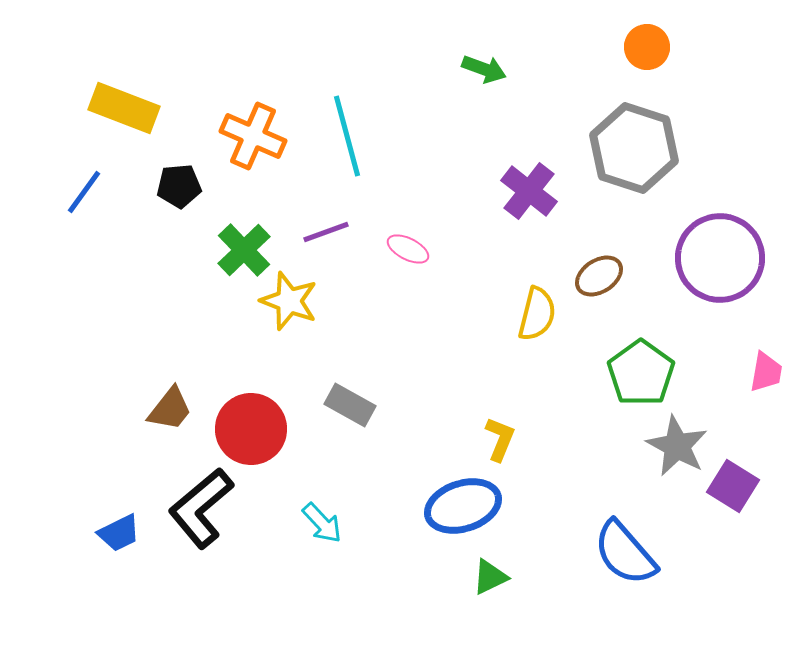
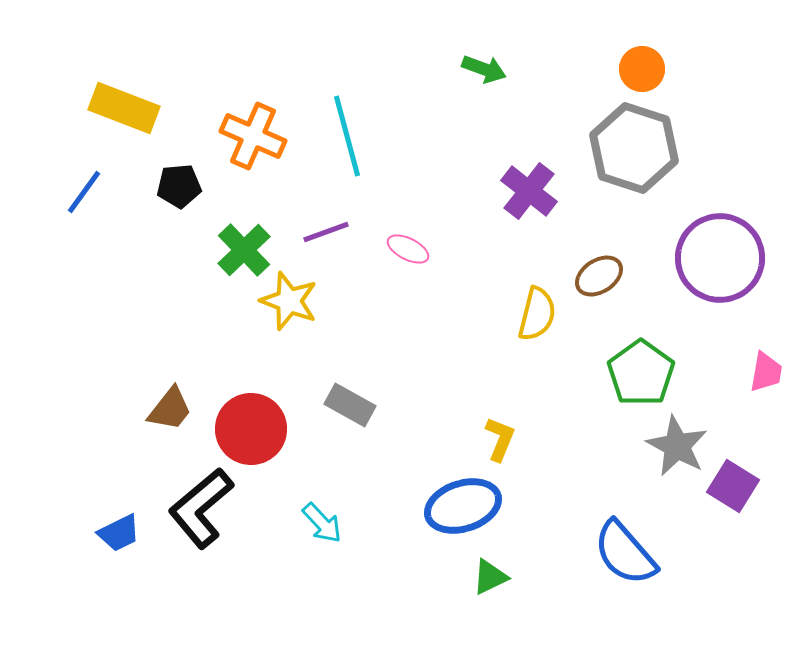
orange circle: moved 5 px left, 22 px down
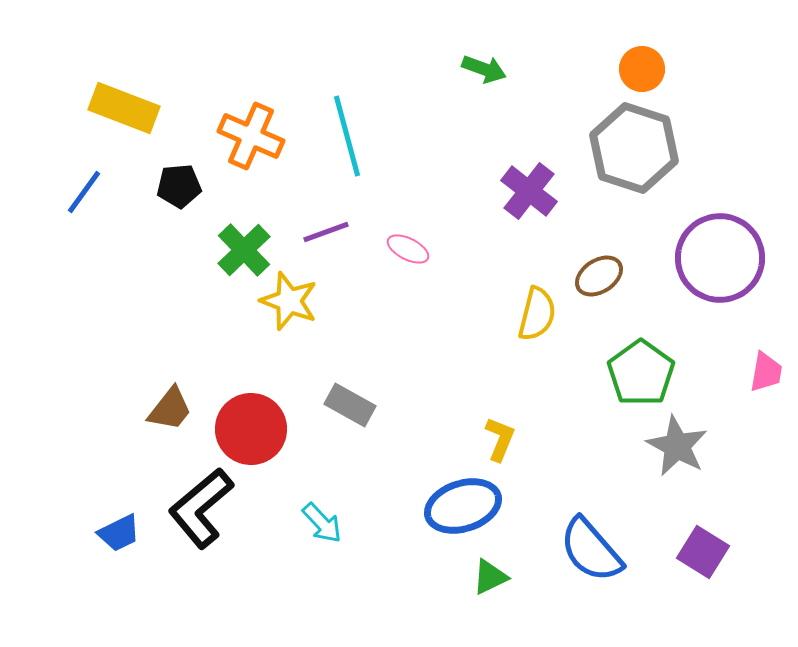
orange cross: moved 2 px left
purple square: moved 30 px left, 66 px down
blue semicircle: moved 34 px left, 3 px up
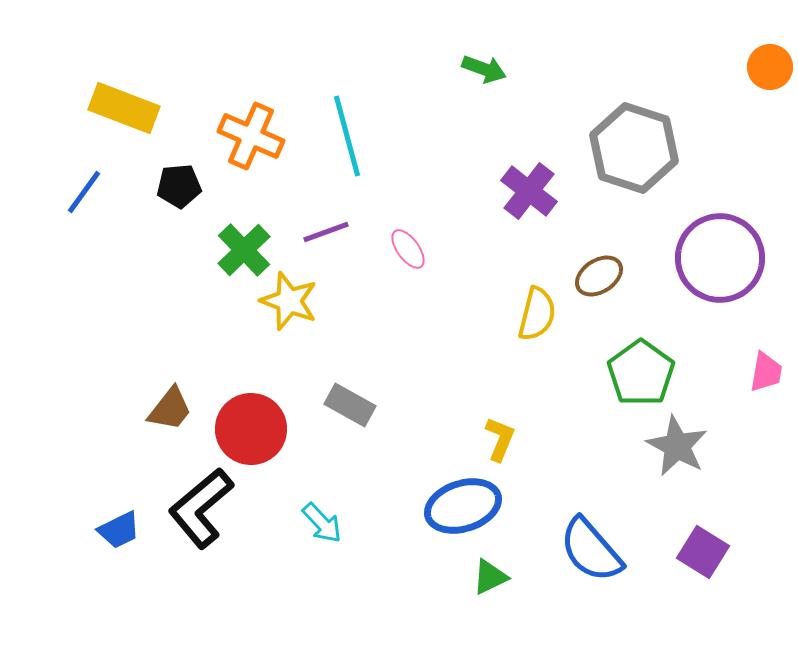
orange circle: moved 128 px right, 2 px up
pink ellipse: rotated 27 degrees clockwise
blue trapezoid: moved 3 px up
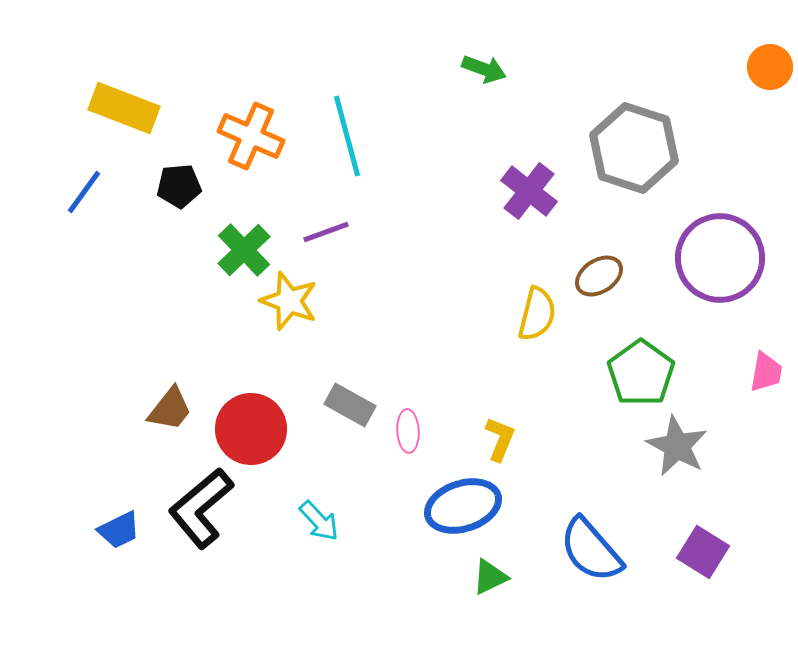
pink ellipse: moved 182 px down; rotated 33 degrees clockwise
cyan arrow: moved 3 px left, 2 px up
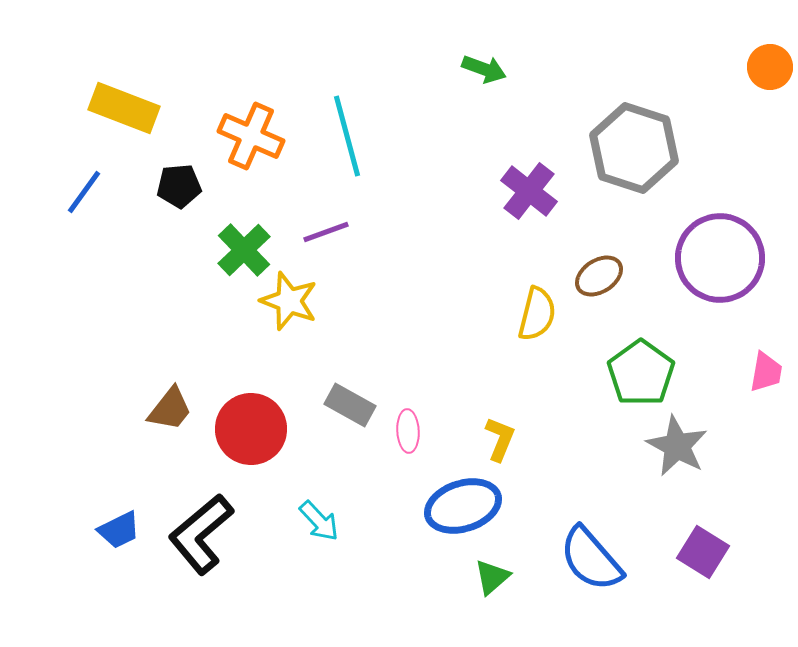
black L-shape: moved 26 px down
blue semicircle: moved 9 px down
green triangle: moved 2 px right; rotated 15 degrees counterclockwise
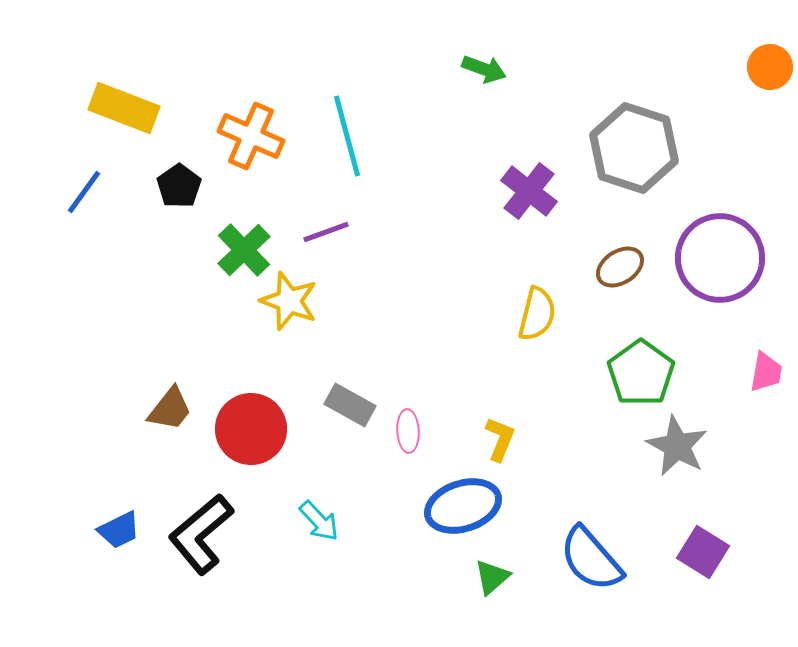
black pentagon: rotated 30 degrees counterclockwise
brown ellipse: moved 21 px right, 9 px up
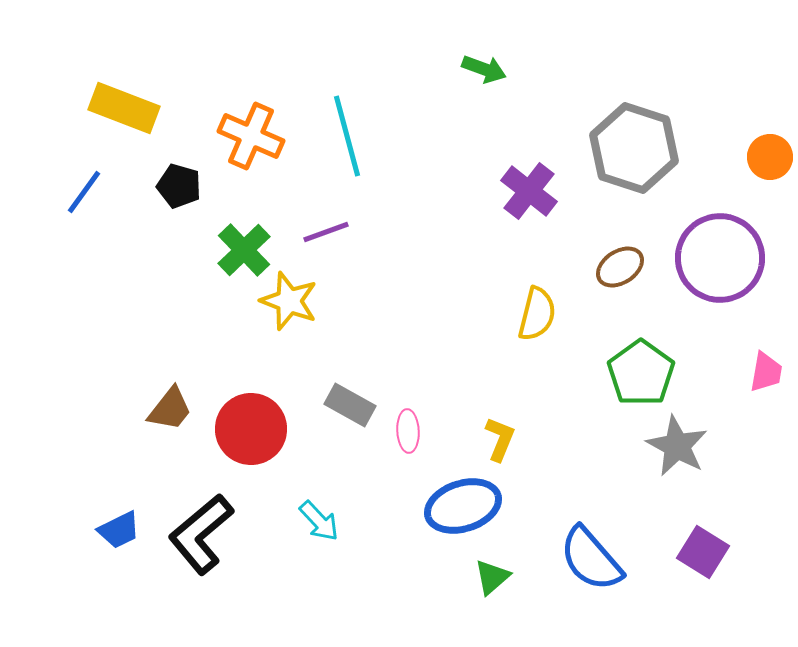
orange circle: moved 90 px down
black pentagon: rotated 21 degrees counterclockwise
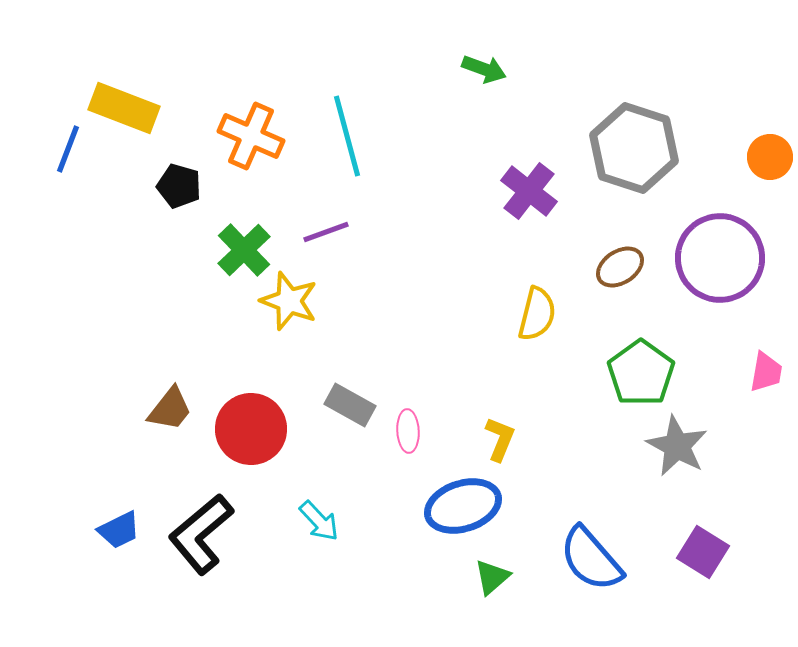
blue line: moved 16 px left, 43 px up; rotated 15 degrees counterclockwise
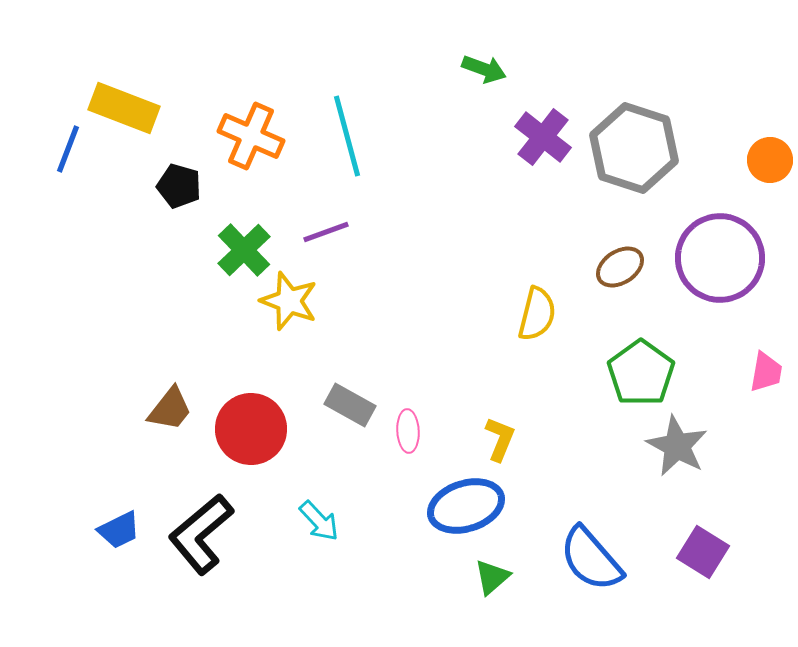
orange circle: moved 3 px down
purple cross: moved 14 px right, 54 px up
blue ellipse: moved 3 px right
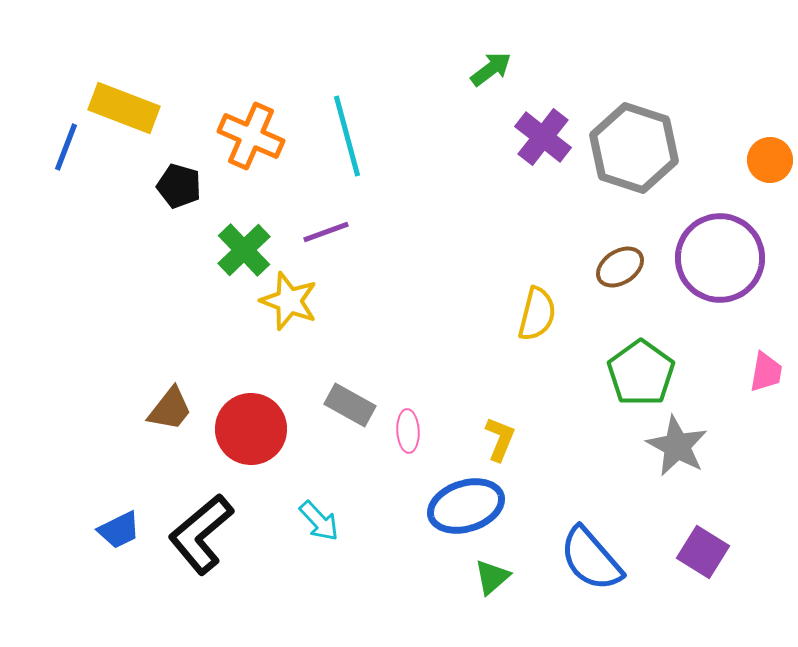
green arrow: moved 7 px right; rotated 57 degrees counterclockwise
blue line: moved 2 px left, 2 px up
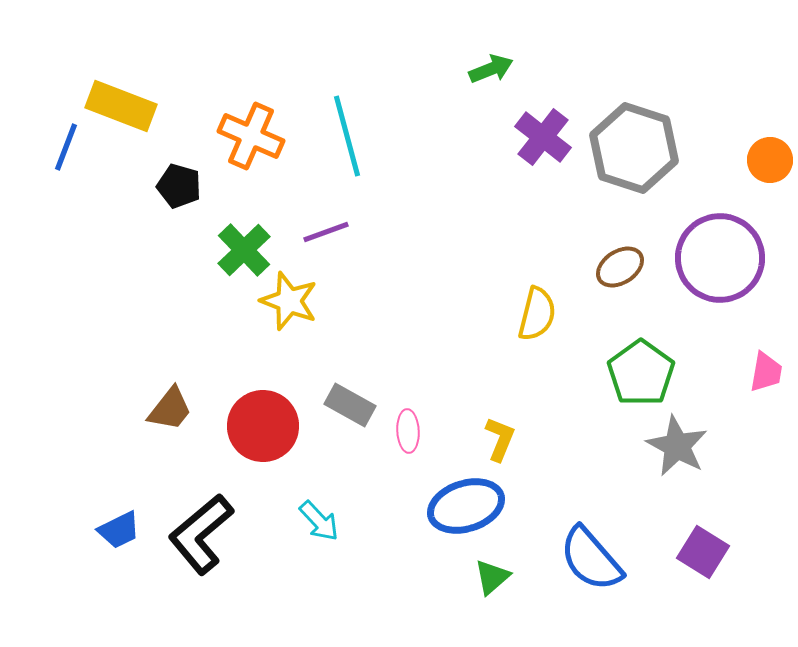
green arrow: rotated 15 degrees clockwise
yellow rectangle: moved 3 px left, 2 px up
red circle: moved 12 px right, 3 px up
